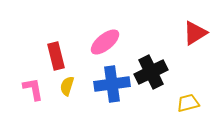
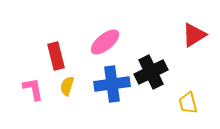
red triangle: moved 1 px left, 2 px down
yellow trapezoid: rotated 90 degrees counterclockwise
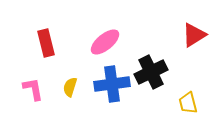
red rectangle: moved 10 px left, 13 px up
yellow semicircle: moved 3 px right, 1 px down
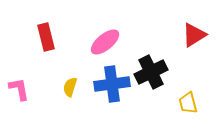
red rectangle: moved 6 px up
pink L-shape: moved 14 px left
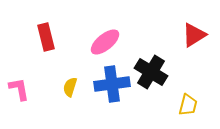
black cross: rotated 32 degrees counterclockwise
yellow trapezoid: moved 2 px down; rotated 150 degrees counterclockwise
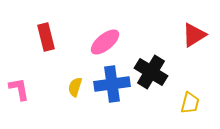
yellow semicircle: moved 5 px right
yellow trapezoid: moved 2 px right, 2 px up
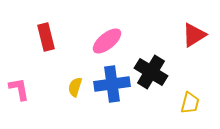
pink ellipse: moved 2 px right, 1 px up
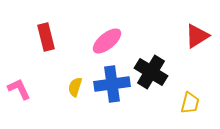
red triangle: moved 3 px right, 1 px down
pink L-shape: rotated 15 degrees counterclockwise
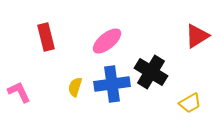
pink L-shape: moved 3 px down
yellow trapezoid: rotated 45 degrees clockwise
